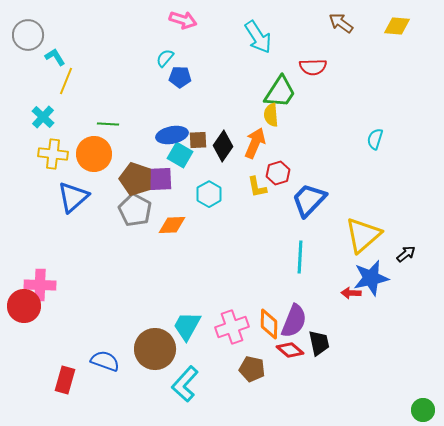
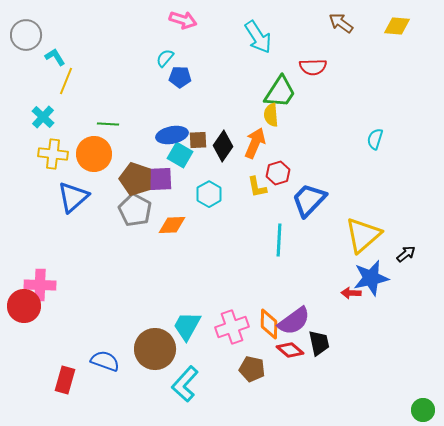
gray circle at (28, 35): moved 2 px left
cyan line at (300, 257): moved 21 px left, 17 px up
purple semicircle at (294, 321): rotated 32 degrees clockwise
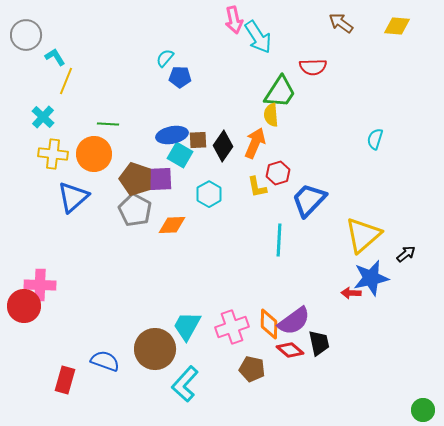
pink arrow at (183, 20): moved 51 px right; rotated 60 degrees clockwise
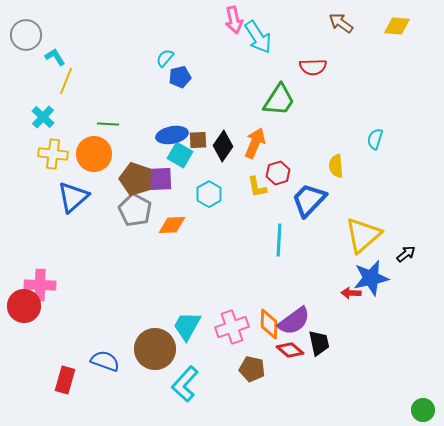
blue pentagon at (180, 77): rotated 15 degrees counterclockwise
green trapezoid at (280, 92): moved 1 px left, 8 px down
yellow semicircle at (271, 115): moved 65 px right, 51 px down
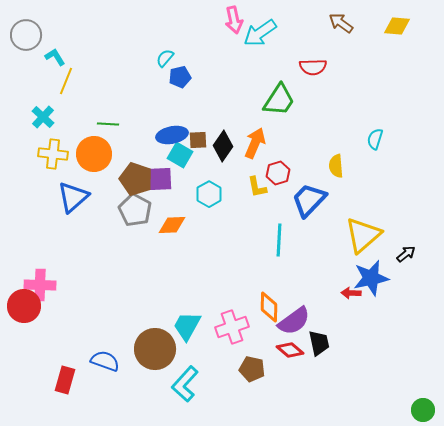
cyan arrow at (258, 37): moved 2 px right, 4 px up; rotated 88 degrees clockwise
orange diamond at (269, 324): moved 17 px up
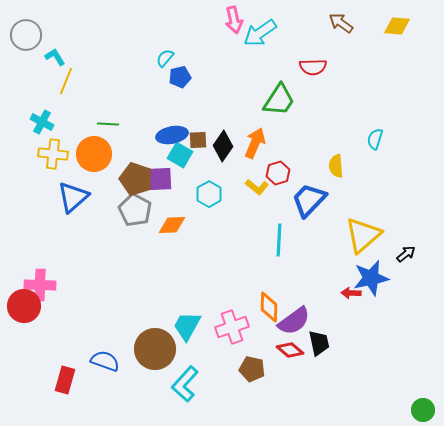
cyan cross at (43, 117): moved 1 px left, 5 px down; rotated 15 degrees counterclockwise
yellow L-shape at (257, 187): rotated 40 degrees counterclockwise
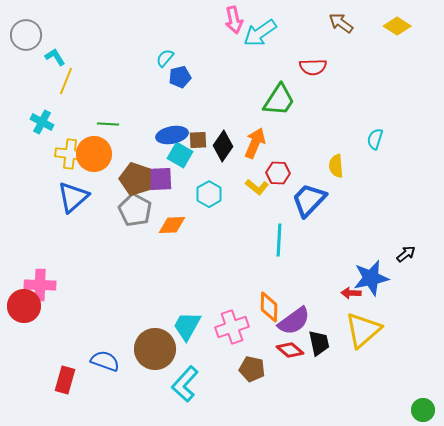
yellow diamond at (397, 26): rotated 28 degrees clockwise
yellow cross at (53, 154): moved 17 px right
red hexagon at (278, 173): rotated 20 degrees clockwise
yellow triangle at (363, 235): moved 95 px down
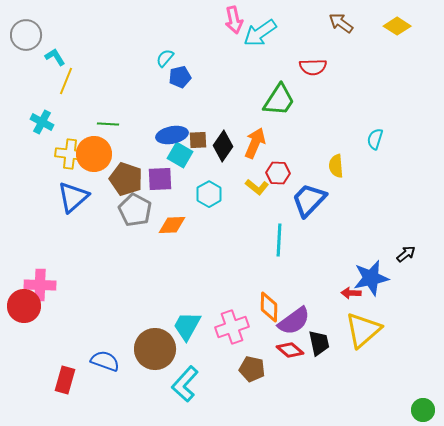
brown pentagon at (136, 179): moved 10 px left
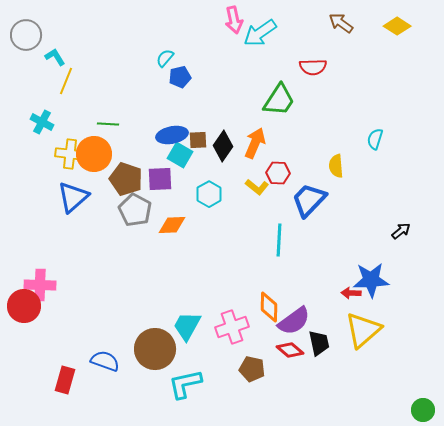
black arrow at (406, 254): moved 5 px left, 23 px up
blue star at (371, 278): moved 2 px down; rotated 9 degrees clockwise
cyan L-shape at (185, 384): rotated 36 degrees clockwise
